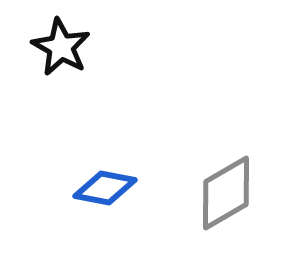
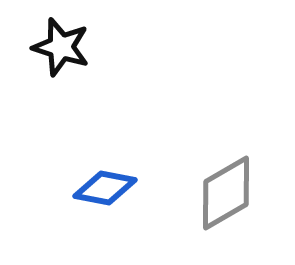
black star: rotated 12 degrees counterclockwise
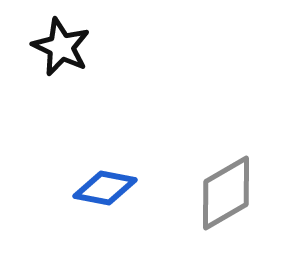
black star: rotated 8 degrees clockwise
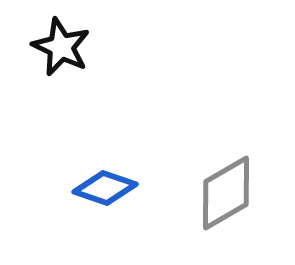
blue diamond: rotated 8 degrees clockwise
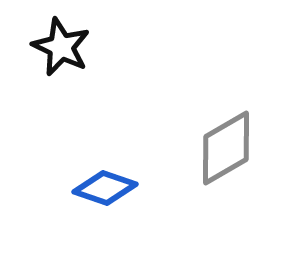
gray diamond: moved 45 px up
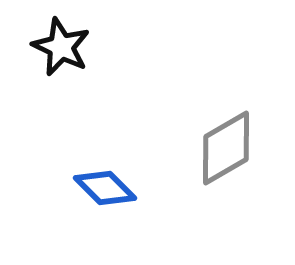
blue diamond: rotated 26 degrees clockwise
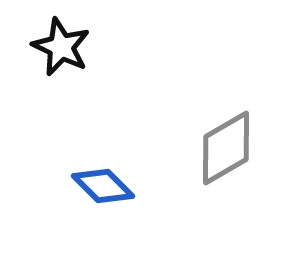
blue diamond: moved 2 px left, 2 px up
